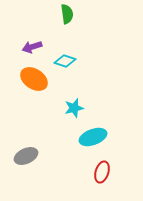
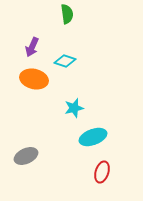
purple arrow: rotated 48 degrees counterclockwise
orange ellipse: rotated 20 degrees counterclockwise
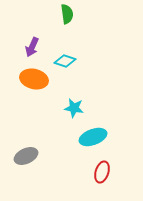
cyan star: rotated 24 degrees clockwise
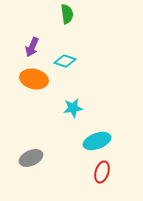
cyan star: moved 1 px left; rotated 18 degrees counterclockwise
cyan ellipse: moved 4 px right, 4 px down
gray ellipse: moved 5 px right, 2 px down
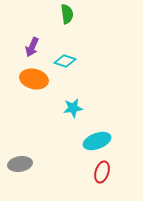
gray ellipse: moved 11 px left, 6 px down; rotated 15 degrees clockwise
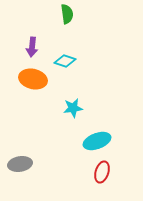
purple arrow: rotated 18 degrees counterclockwise
orange ellipse: moved 1 px left
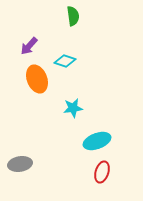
green semicircle: moved 6 px right, 2 px down
purple arrow: moved 3 px left, 1 px up; rotated 36 degrees clockwise
orange ellipse: moved 4 px right; rotated 56 degrees clockwise
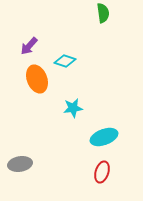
green semicircle: moved 30 px right, 3 px up
cyan ellipse: moved 7 px right, 4 px up
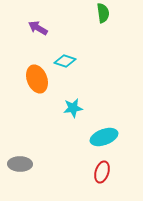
purple arrow: moved 9 px right, 18 px up; rotated 78 degrees clockwise
gray ellipse: rotated 10 degrees clockwise
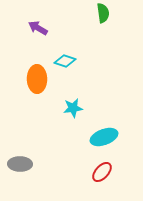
orange ellipse: rotated 20 degrees clockwise
red ellipse: rotated 25 degrees clockwise
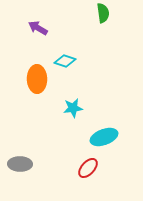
red ellipse: moved 14 px left, 4 px up
